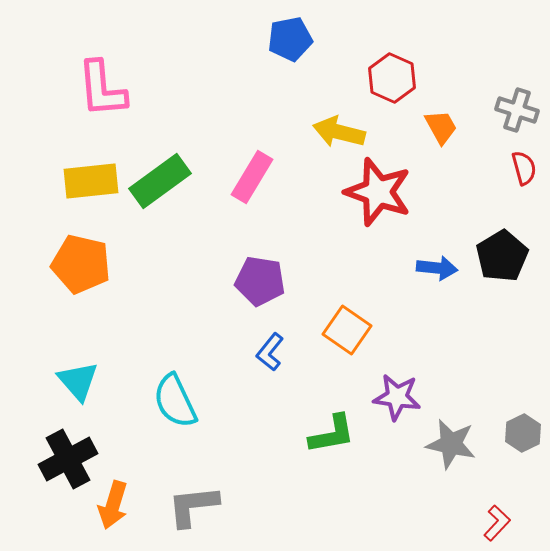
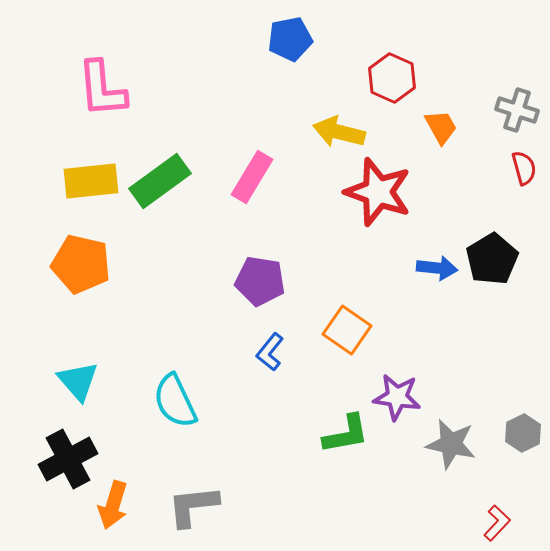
black pentagon: moved 10 px left, 3 px down
green L-shape: moved 14 px right
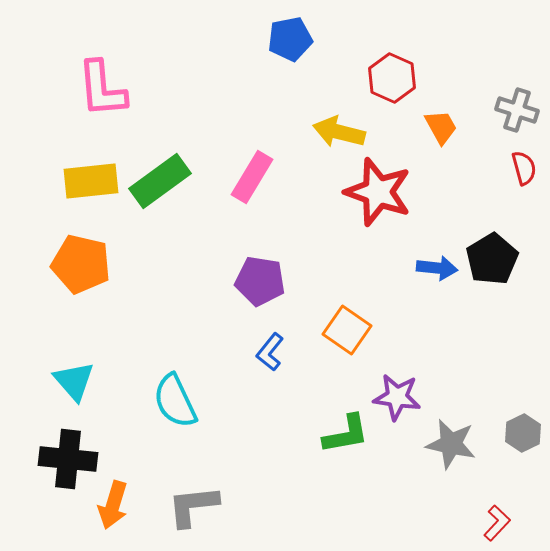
cyan triangle: moved 4 px left
black cross: rotated 34 degrees clockwise
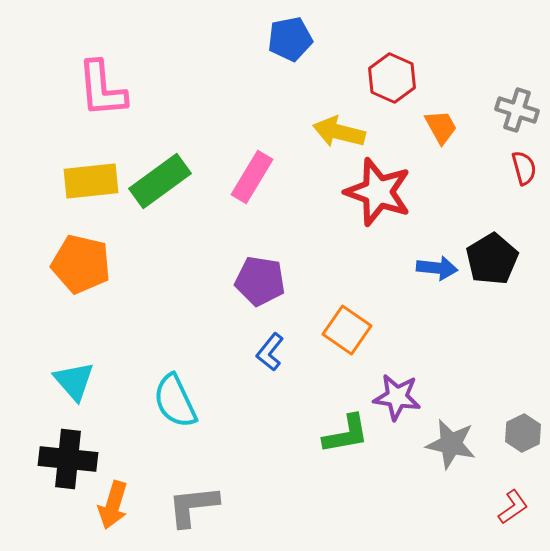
red L-shape: moved 16 px right, 16 px up; rotated 12 degrees clockwise
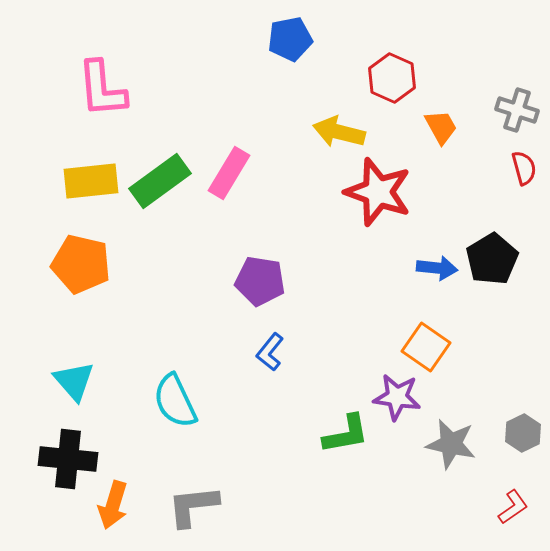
pink rectangle: moved 23 px left, 4 px up
orange square: moved 79 px right, 17 px down
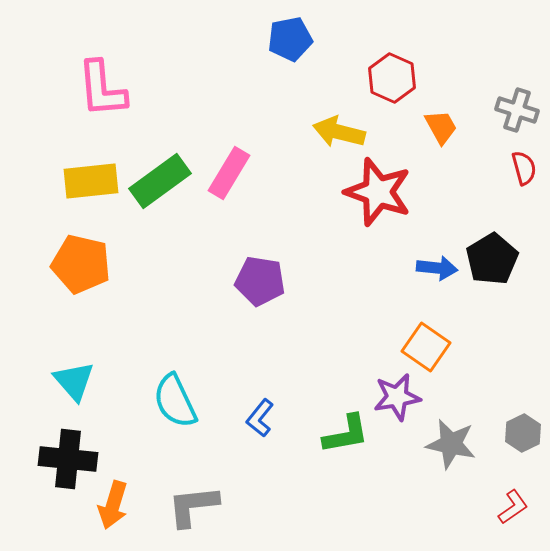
blue L-shape: moved 10 px left, 66 px down
purple star: rotated 18 degrees counterclockwise
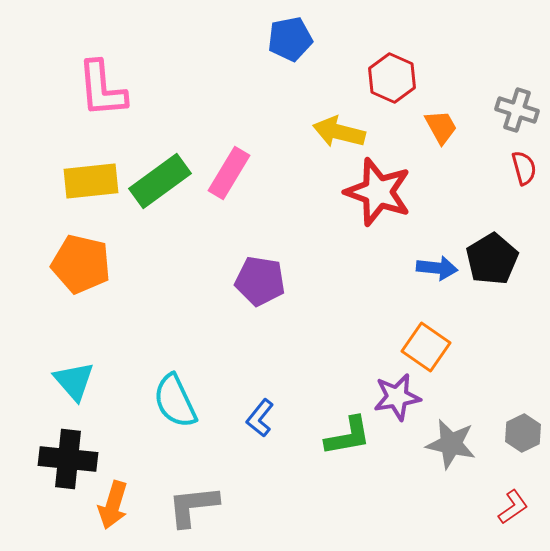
green L-shape: moved 2 px right, 2 px down
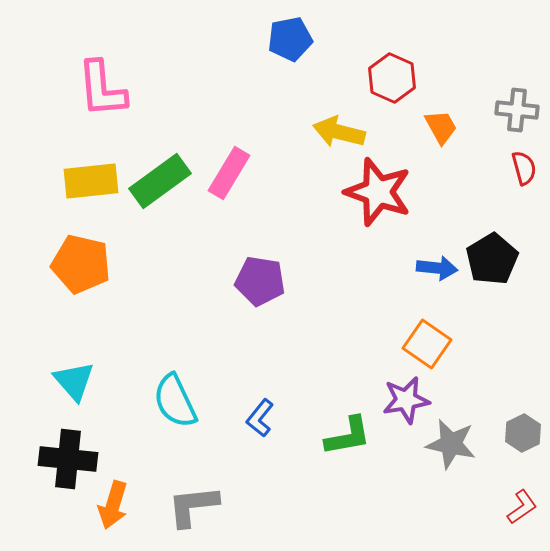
gray cross: rotated 12 degrees counterclockwise
orange square: moved 1 px right, 3 px up
purple star: moved 9 px right, 3 px down
red L-shape: moved 9 px right
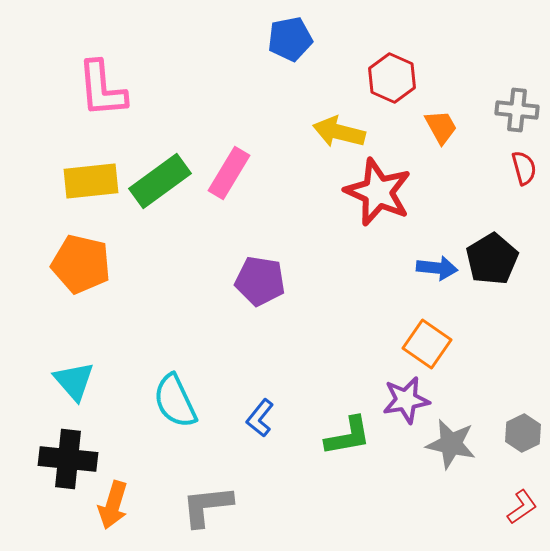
red star: rotated 4 degrees clockwise
gray L-shape: moved 14 px right
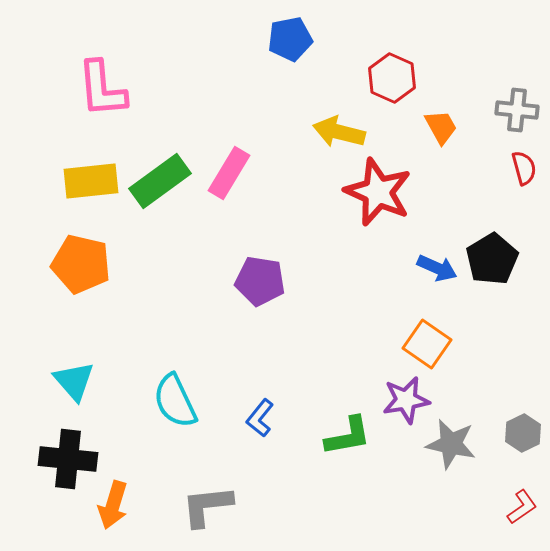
blue arrow: rotated 18 degrees clockwise
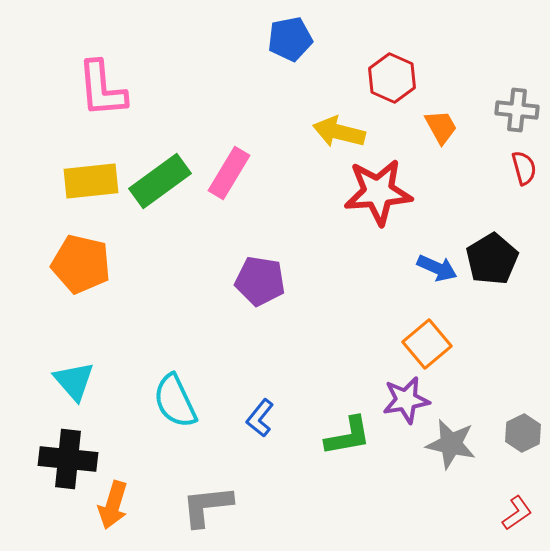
red star: rotated 28 degrees counterclockwise
orange square: rotated 15 degrees clockwise
red L-shape: moved 5 px left, 6 px down
